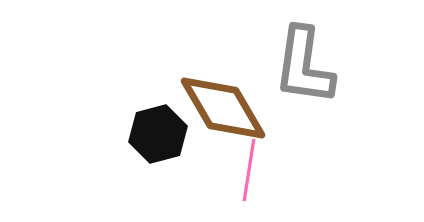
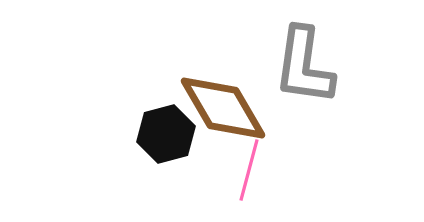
black hexagon: moved 8 px right
pink line: rotated 6 degrees clockwise
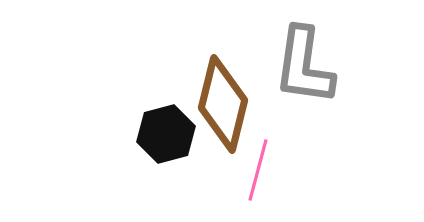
brown diamond: moved 4 px up; rotated 44 degrees clockwise
pink line: moved 9 px right
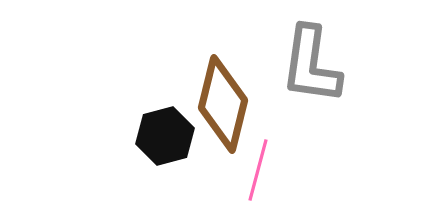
gray L-shape: moved 7 px right, 1 px up
black hexagon: moved 1 px left, 2 px down
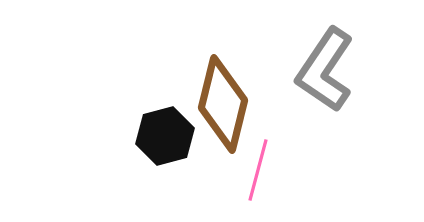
gray L-shape: moved 14 px right, 5 px down; rotated 26 degrees clockwise
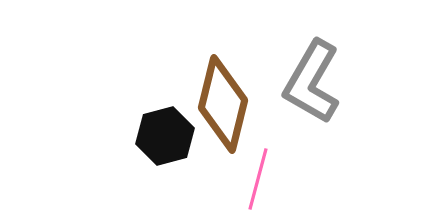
gray L-shape: moved 13 px left, 12 px down; rotated 4 degrees counterclockwise
pink line: moved 9 px down
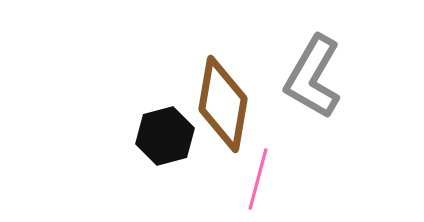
gray L-shape: moved 1 px right, 5 px up
brown diamond: rotated 4 degrees counterclockwise
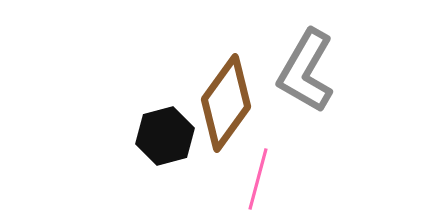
gray L-shape: moved 7 px left, 6 px up
brown diamond: moved 3 px right, 1 px up; rotated 26 degrees clockwise
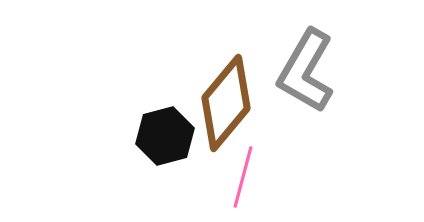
brown diamond: rotated 4 degrees clockwise
pink line: moved 15 px left, 2 px up
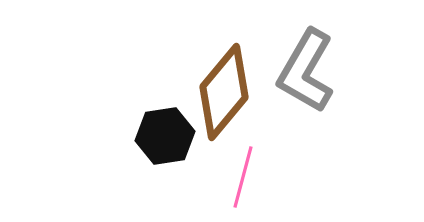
brown diamond: moved 2 px left, 11 px up
black hexagon: rotated 6 degrees clockwise
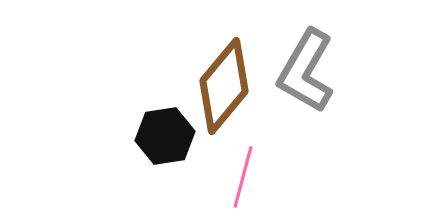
brown diamond: moved 6 px up
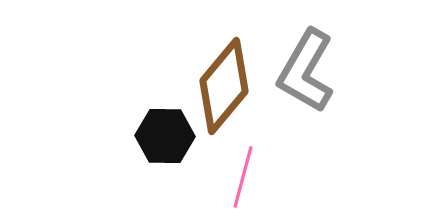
black hexagon: rotated 10 degrees clockwise
